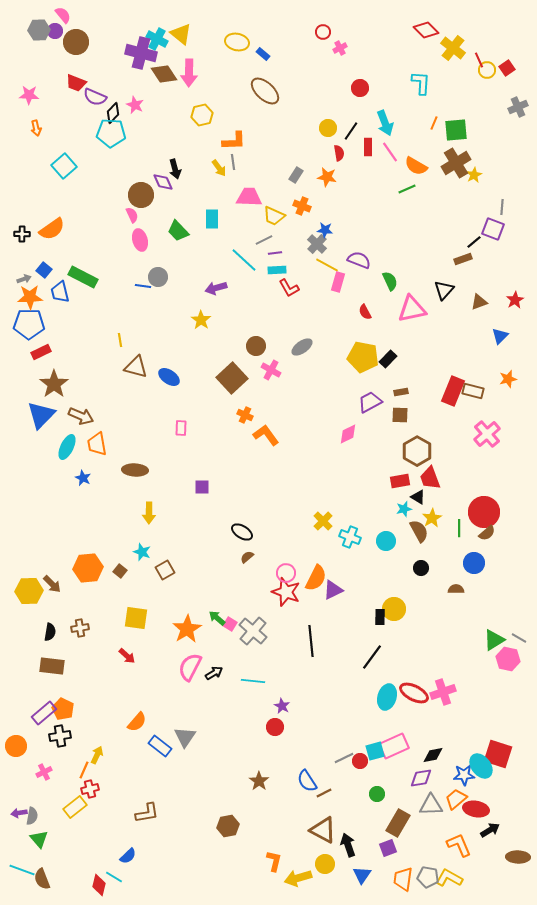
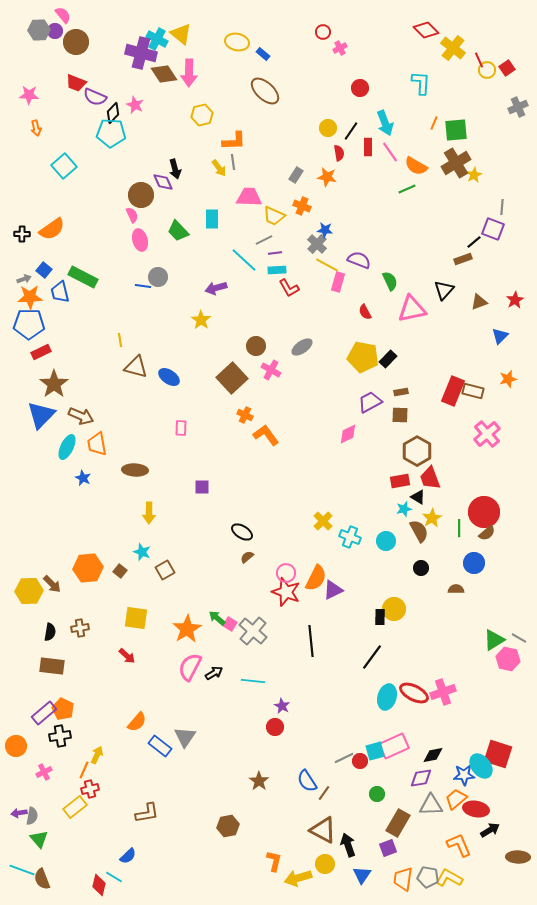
brown line at (324, 793): rotated 28 degrees counterclockwise
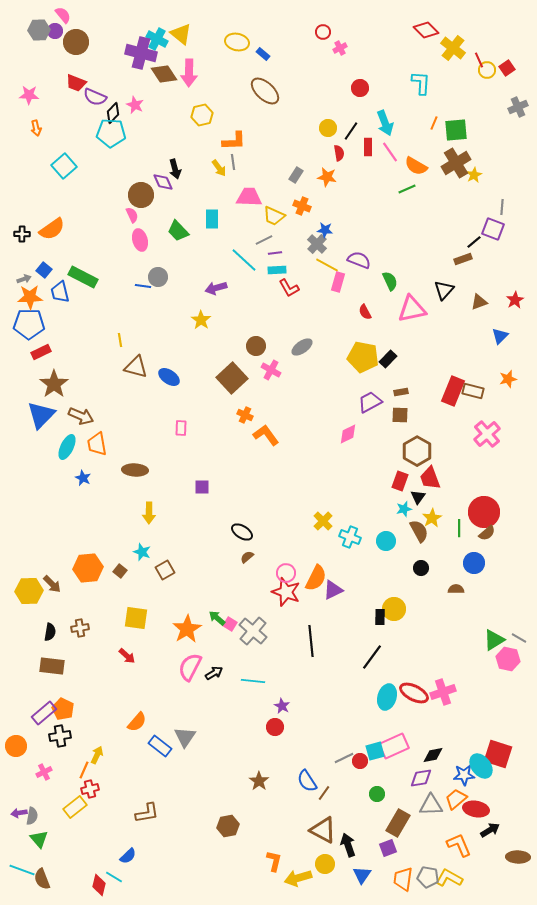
red rectangle at (400, 481): rotated 60 degrees counterclockwise
black triangle at (418, 497): rotated 35 degrees clockwise
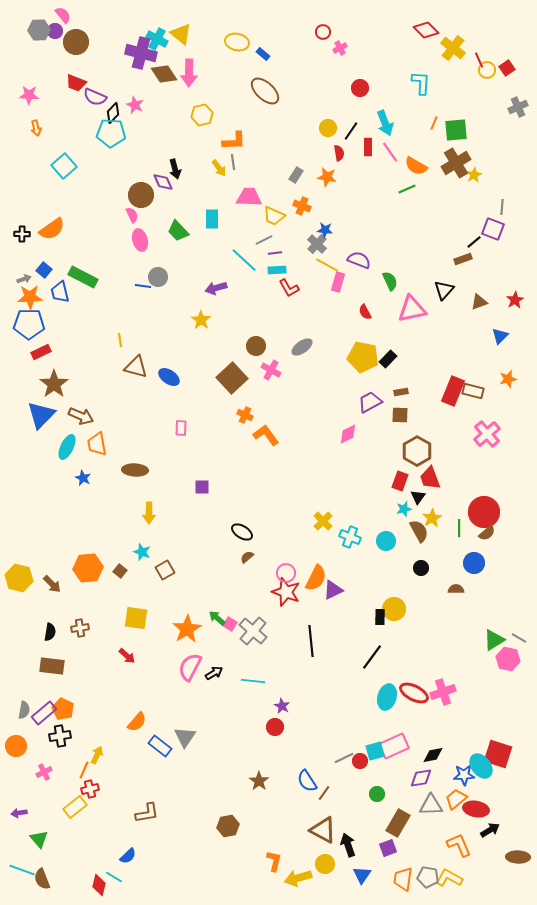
yellow hexagon at (29, 591): moved 10 px left, 13 px up; rotated 16 degrees clockwise
gray semicircle at (32, 816): moved 8 px left, 106 px up
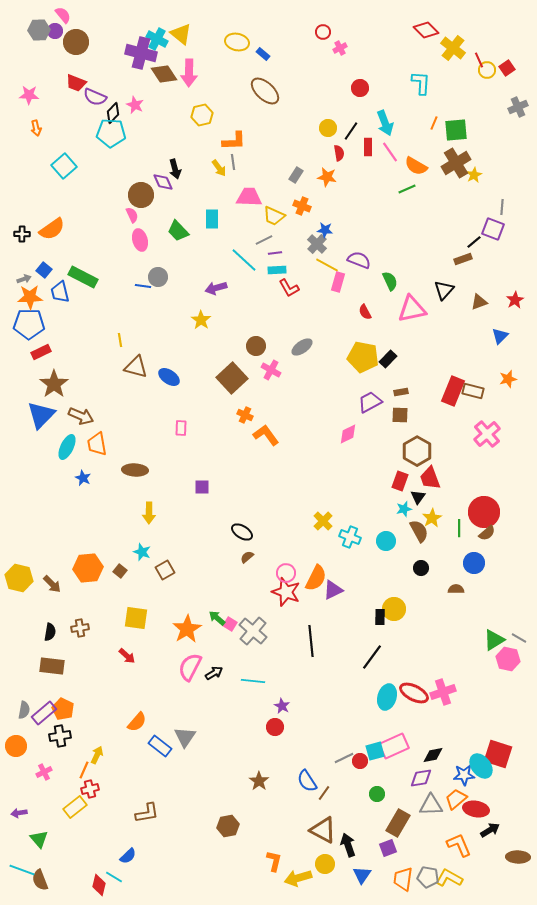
brown semicircle at (42, 879): moved 2 px left, 1 px down
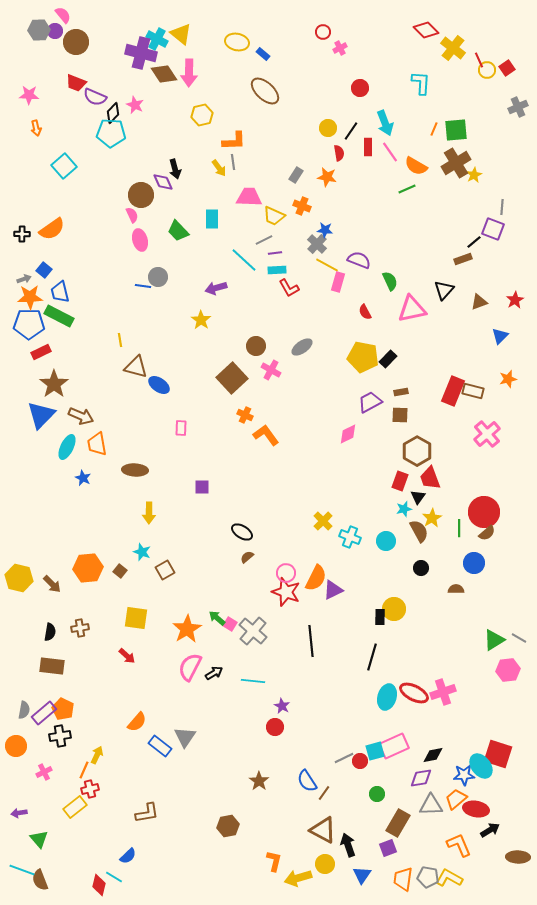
orange line at (434, 123): moved 6 px down
green rectangle at (83, 277): moved 24 px left, 39 px down
blue ellipse at (169, 377): moved 10 px left, 8 px down
black line at (372, 657): rotated 20 degrees counterclockwise
pink hexagon at (508, 659): moved 11 px down; rotated 20 degrees counterclockwise
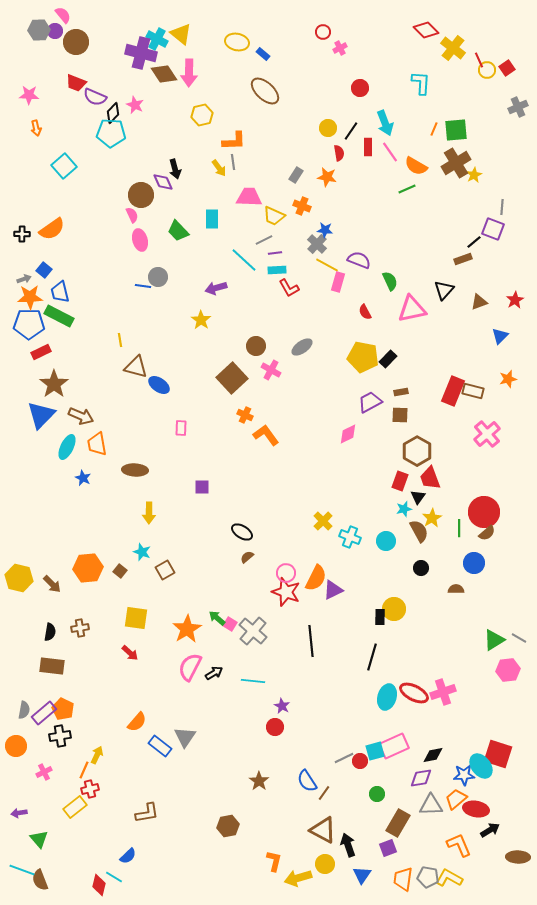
red arrow at (127, 656): moved 3 px right, 3 px up
